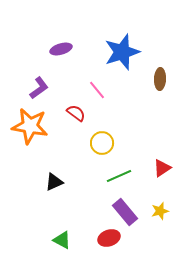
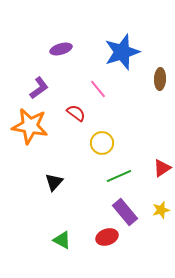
pink line: moved 1 px right, 1 px up
black triangle: rotated 24 degrees counterclockwise
yellow star: moved 1 px right, 1 px up
red ellipse: moved 2 px left, 1 px up
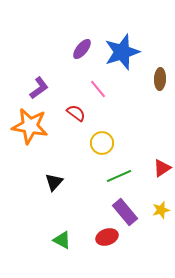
purple ellipse: moved 21 px right; rotated 35 degrees counterclockwise
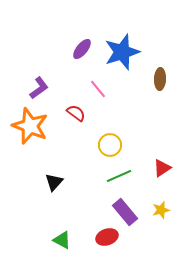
orange star: rotated 12 degrees clockwise
yellow circle: moved 8 px right, 2 px down
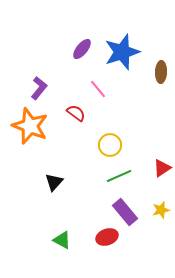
brown ellipse: moved 1 px right, 7 px up
purple L-shape: rotated 15 degrees counterclockwise
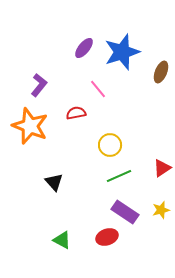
purple ellipse: moved 2 px right, 1 px up
brown ellipse: rotated 20 degrees clockwise
purple L-shape: moved 3 px up
red semicircle: rotated 48 degrees counterclockwise
black triangle: rotated 24 degrees counterclockwise
purple rectangle: rotated 16 degrees counterclockwise
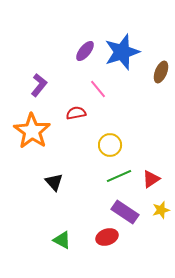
purple ellipse: moved 1 px right, 3 px down
orange star: moved 2 px right, 5 px down; rotated 12 degrees clockwise
red triangle: moved 11 px left, 11 px down
